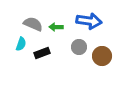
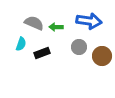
gray semicircle: moved 1 px right, 1 px up
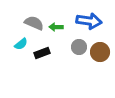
cyan semicircle: rotated 32 degrees clockwise
brown circle: moved 2 px left, 4 px up
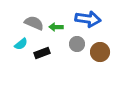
blue arrow: moved 1 px left, 2 px up
gray circle: moved 2 px left, 3 px up
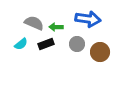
black rectangle: moved 4 px right, 9 px up
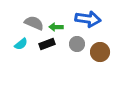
black rectangle: moved 1 px right
